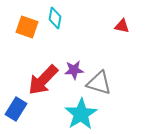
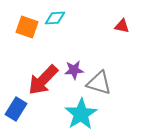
cyan diamond: rotated 75 degrees clockwise
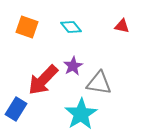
cyan diamond: moved 16 px right, 9 px down; rotated 55 degrees clockwise
purple star: moved 1 px left, 4 px up; rotated 24 degrees counterclockwise
gray triangle: rotated 8 degrees counterclockwise
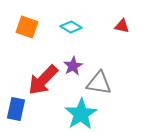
cyan diamond: rotated 20 degrees counterclockwise
blue rectangle: rotated 20 degrees counterclockwise
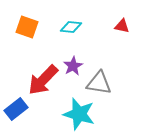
cyan diamond: rotated 25 degrees counterclockwise
blue rectangle: rotated 40 degrees clockwise
cyan star: moved 2 px left; rotated 24 degrees counterclockwise
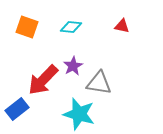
blue rectangle: moved 1 px right
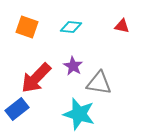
purple star: rotated 12 degrees counterclockwise
red arrow: moved 7 px left, 2 px up
